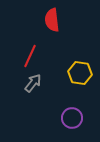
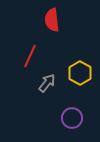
yellow hexagon: rotated 20 degrees clockwise
gray arrow: moved 14 px right
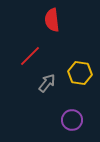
red line: rotated 20 degrees clockwise
yellow hexagon: rotated 20 degrees counterclockwise
purple circle: moved 2 px down
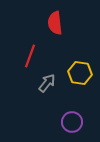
red semicircle: moved 3 px right, 3 px down
red line: rotated 25 degrees counterclockwise
purple circle: moved 2 px down
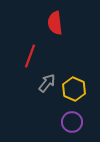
yellow hexagon: moved 6 px left, 16 px down; rotated 15 degrees clockwise
